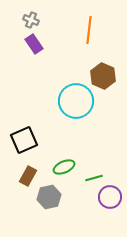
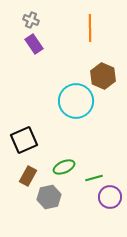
orange line: moved 1 px right, 2 px up; rotated 8 degrees counterclockwise
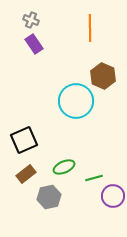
brown rectangle: moved 2 px left, 2 px up; rotated 24 degrees clockwise
purple circle: moved 3 px right, 1 px up
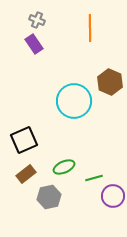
gray cross: moved 6 px right
brown hexagon: moved 7 px right, 6 px down
cyan circle: moved 2 px left
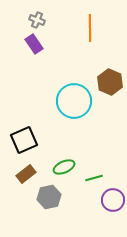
purple circle: moved 4 px down
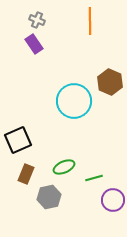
orange line: moved 7 px up
black square: moved 6 px left
brown rectangle: rotated 30 degrees counterclockwise
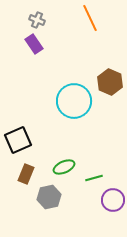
orange line: moved 3 px up; rotated 24 degrees counterclockwise
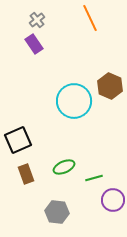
gray cross: rotated 28 degrees clockwise
brown hexagon: moved 4 px down
brown rectangle: rotated 42 degrees counterclockwise
gray hexagon: moved 8 px right, 15 px down; rotated 20 degrees clockwise
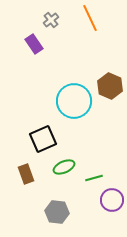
gray cross: moved 14 px right
black square: moved 25 px right, 1 px up
purple circle: moved 1 px left
